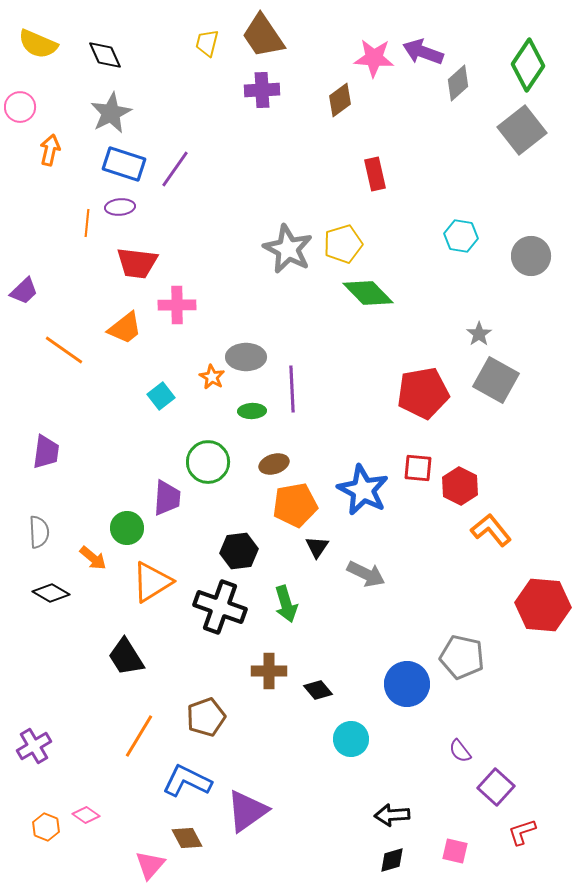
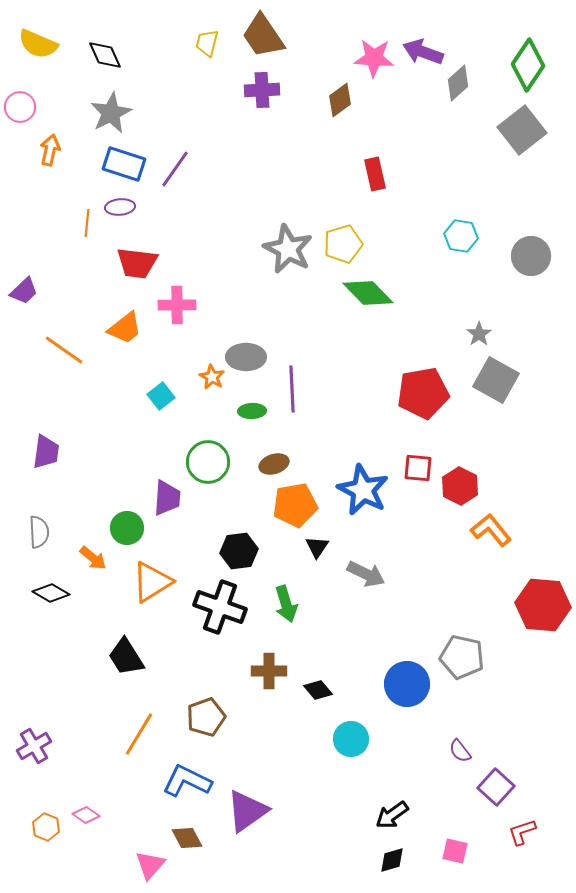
orange line at (139, 736): moved 2 px up
black arrow at (392, 815): rotated 32 degrees counterclockwise
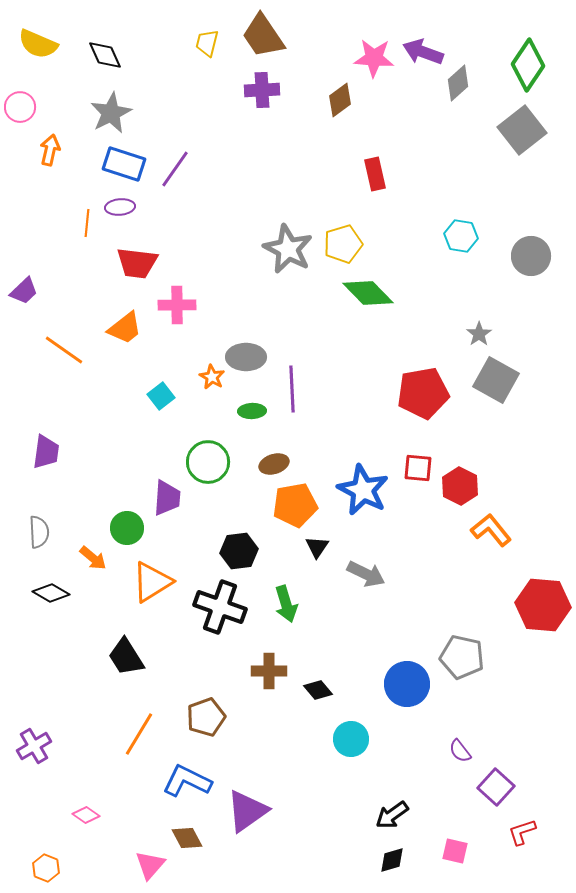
orange hexagon at (46, 827): moved 41 px down
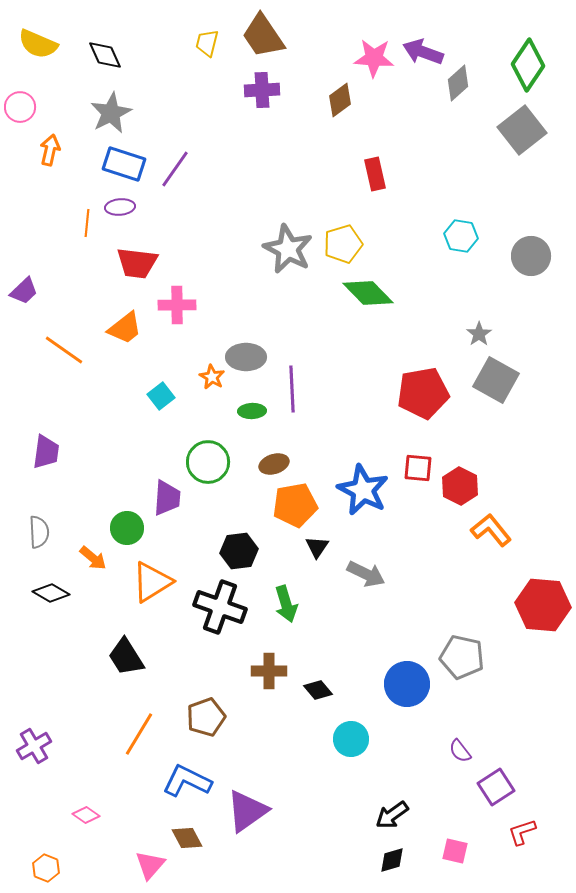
purple square at (496, 787): rotated 15 degrees clockwise
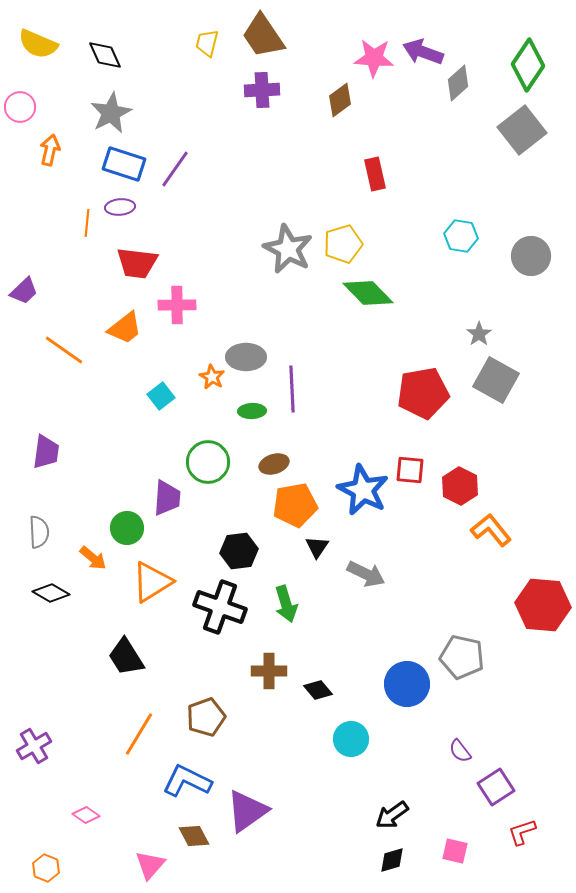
red square at (418, 468): moved 8 px left, 2 px down
brown diamond at (187, 838): moved 7 px right, 2 px up
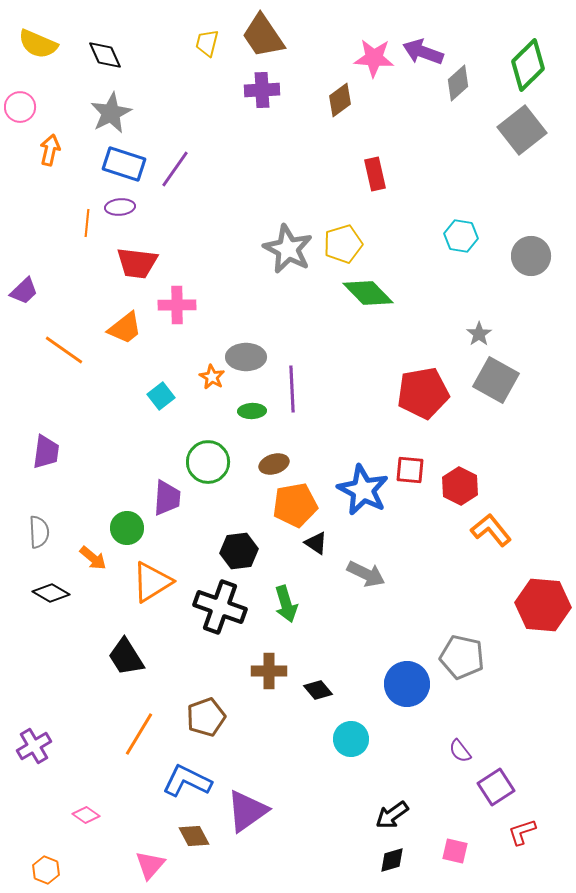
green diamond at (528, 65): rotated 12 degrees clockwise
black triangle at (317, 547): moved 1 px left, 4 px up; rotated 30 degrees counterclockwise
orange hexagon at (46, 868): moved 2 px down
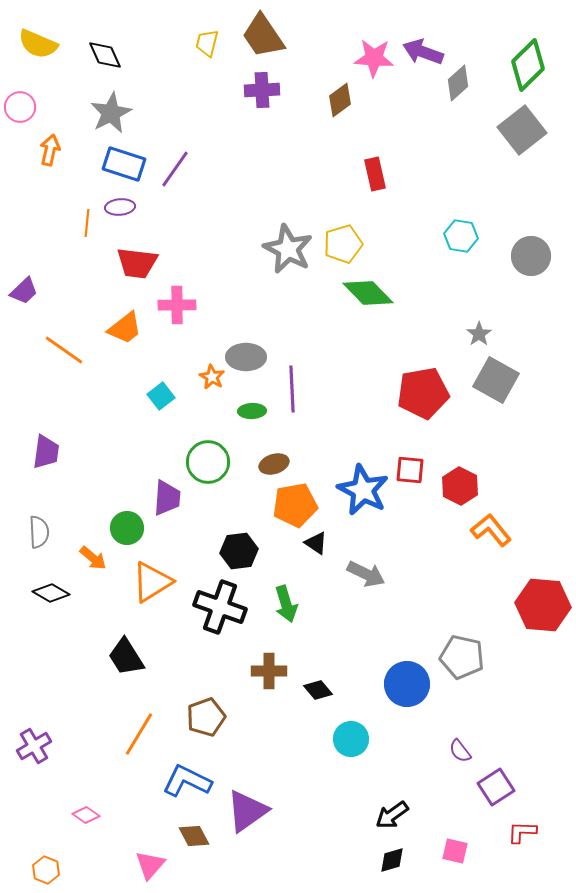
red L-shape at (522, 832): rotated 20 degrees clockwise
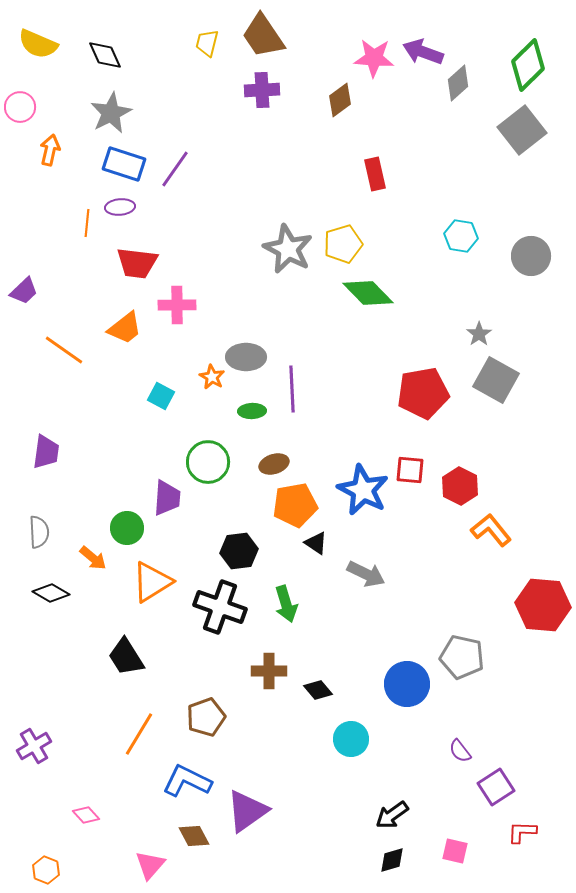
cyan square at (161, 396): rotated 24 degrees counterclockwise
pink diamond at (86, 815): rotated 12 degrees clockwise
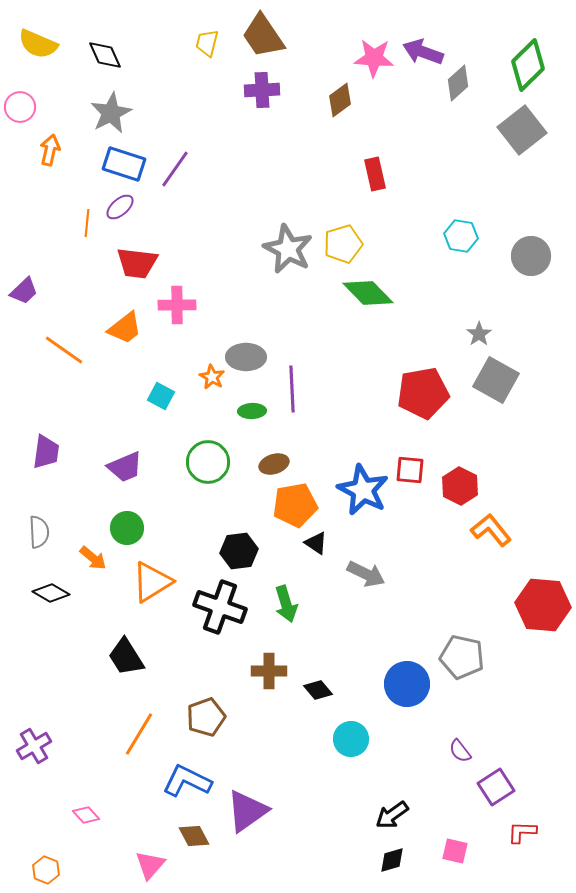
purple ellipse at (120, 207): rotated 36 degrees counterclockwise
purple trapezoid at (167, 498): moved 42 px left, 31 px up; rotated 63 degrees clockwise
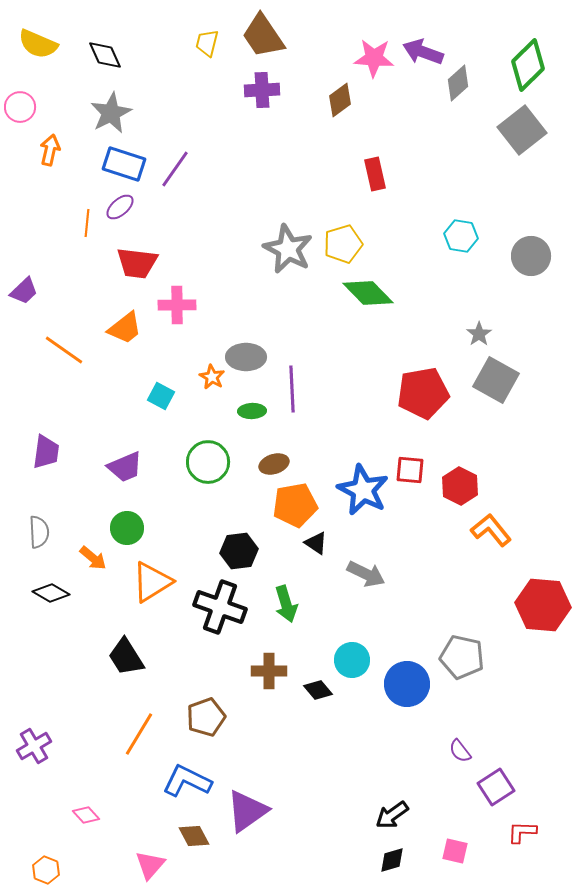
cyan circle at (351, 739): moved 1 px right, 79 px up
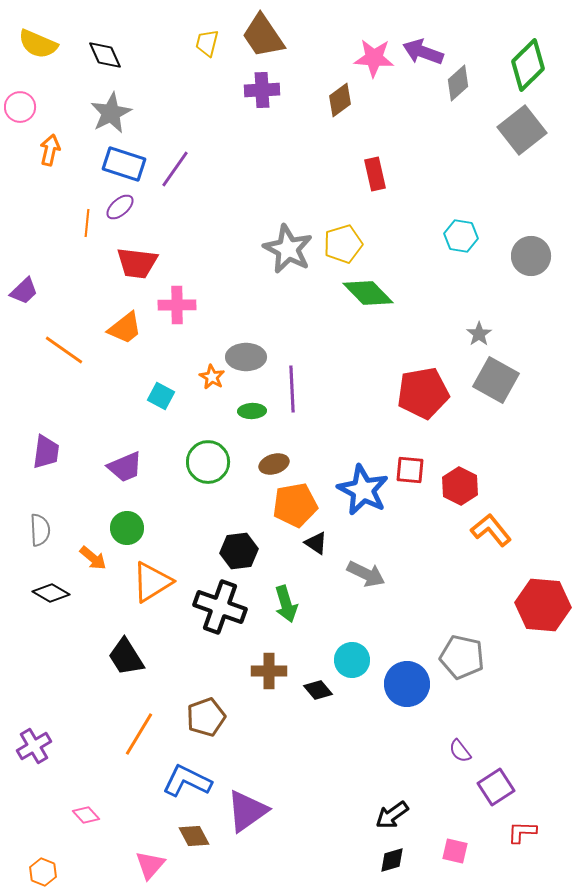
gray semicircle at (39, 532): moved 1 px right, 2 px up
orange hexagon at (46, 870): moved 3 px left, 2 px down
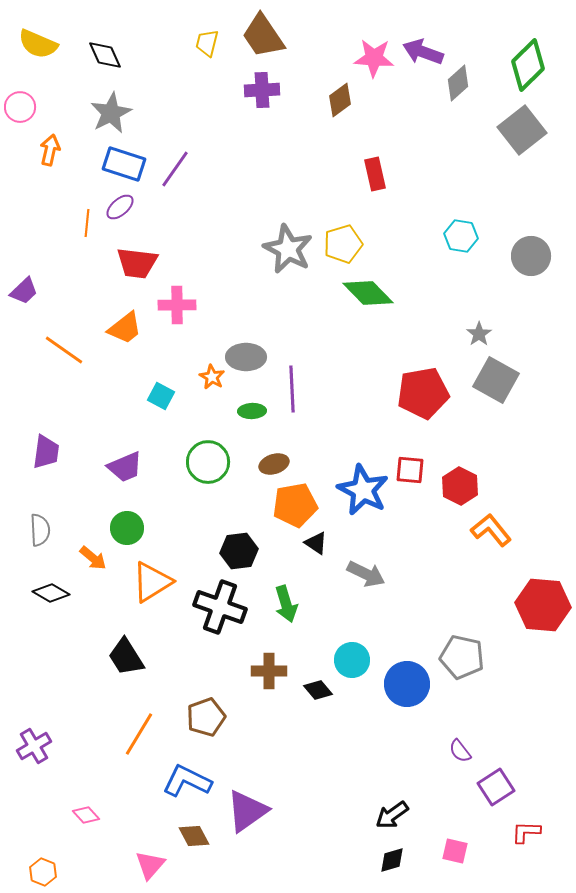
red L-shape at (522, 832): moved 4 px right
